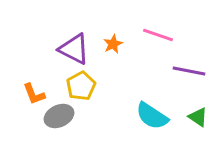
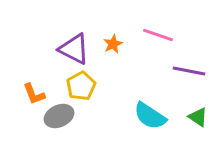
cyan semicircle: moved 2 px left
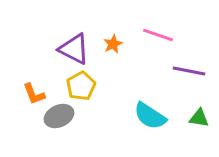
green triangle: moved 1 px right, 1 px down; rotated 25 degrees counterclockwise
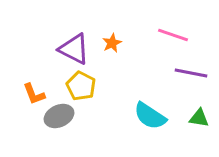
pink line: moved 15 px right
orange star: moved 1 px left, 1 px up
purple line: moved 2 px right, 2 px down
yellow pentagon: rotated 16 degrees counterclockwise
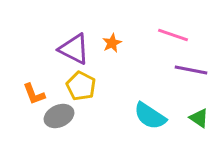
purple line: moved 3 px up
green triangle: rotated 25 degrees clockwise
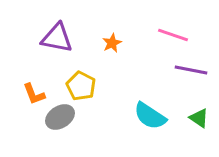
purple triangle: moved 17 px left, 11 px up; rotated 16 degrees counterclockwise
gray ellipse: moved 1 px right, 1 px down; rotated 8 degrees counterclockwise
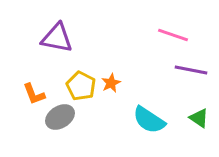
orange star: moved 1 px left, 40 px down
cyan semicircle: moved 1 px left, 4 px down
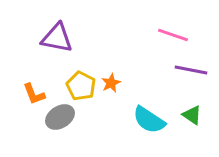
green triangle: moved 7 px left, 3 px up
